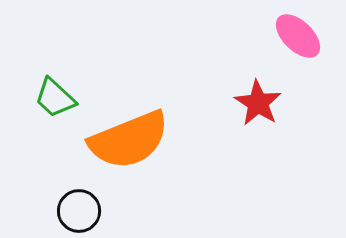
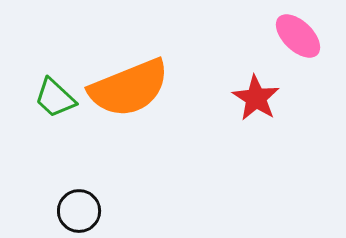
red star: moved 2 px left, 5 px up
orange semicircle: moved 52 px up
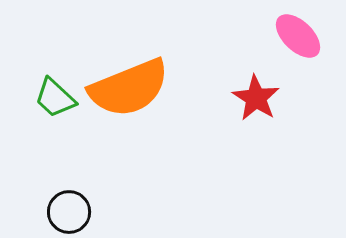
black circle: moved 10 px left, 1 px down
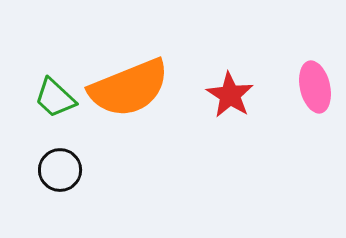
pink ellipse: moved 17 px right, 51 px down; rotated 33 degrees clockwise
red star: moved 26 px left, 3 px up
black circle: moved 9 px left, 42 px up
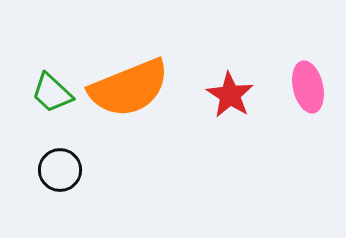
pink ellipse: moved 7 px left
green trapezoid: moved 3 px left, 5 px up
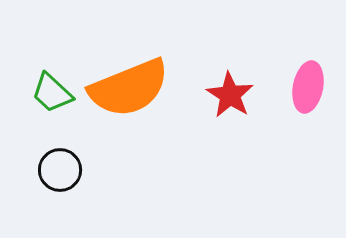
pink ellipse: rotated 24 degrees clockwise
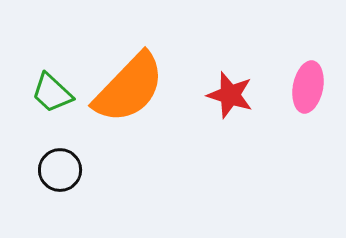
orange semicircle: rotated 24 degrees counterclockwise
red star: rotated 15 degrees counterclockwise
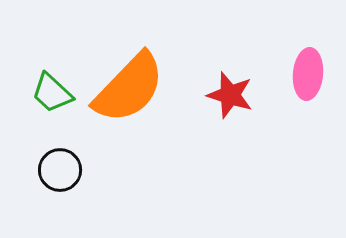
pink ellipse: moved 13 px up; rotated 6 degrees counterclockwise
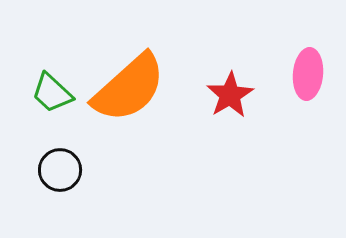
orange semicircle: rotated 4 degrees clockwise
red star: rotated 24 degrees clockwise
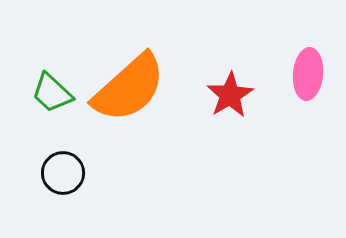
black circle: moved 3 px right, 3 px down
